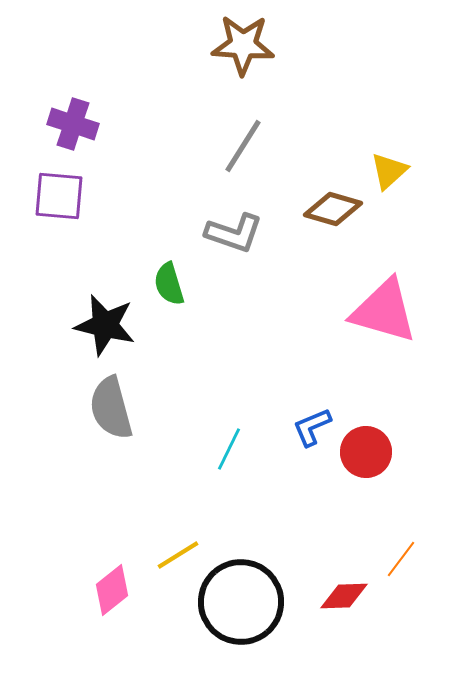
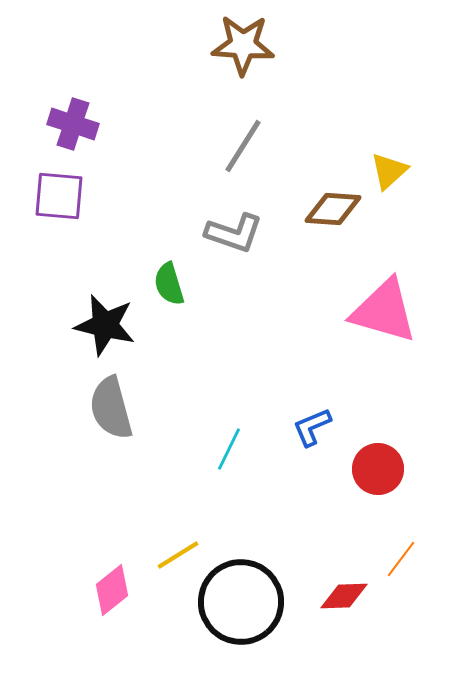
brown diamond: rotated 12 degrees counterclockwise
red circle: moved 12 px right, 17 px down
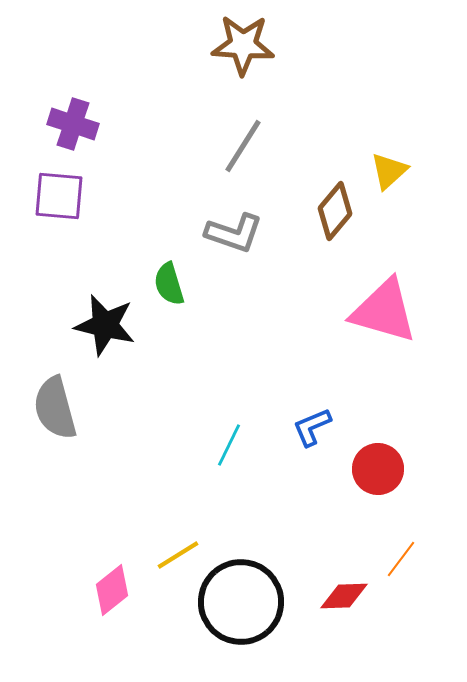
brown diamond: moved 2 px right, 2 px down; rotated 54 degrees counterclockwise
gray semicircle: moved 56 px left
cyan line: moved 4 px up
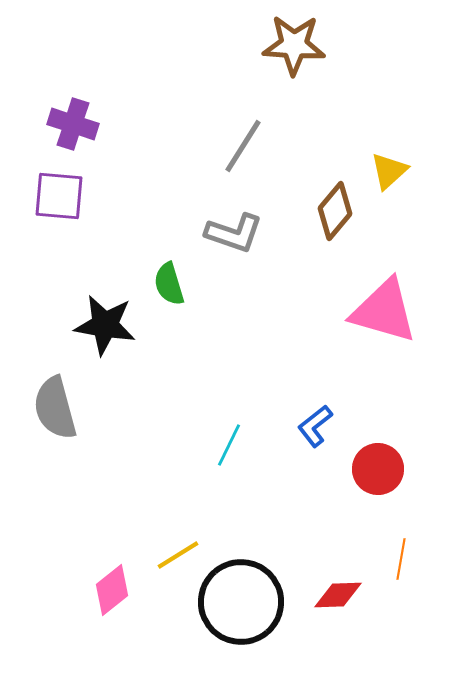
brown star: moved 51 px right
black star: rotated 4 degrees counterclockwise
blue L-shape: moved 3 px right, 1 px up; rotated 15 degrees counterclockwise
orange line: rotated 27 degrees counterclockwise
red diamond: moved 6 px left, 1 px up
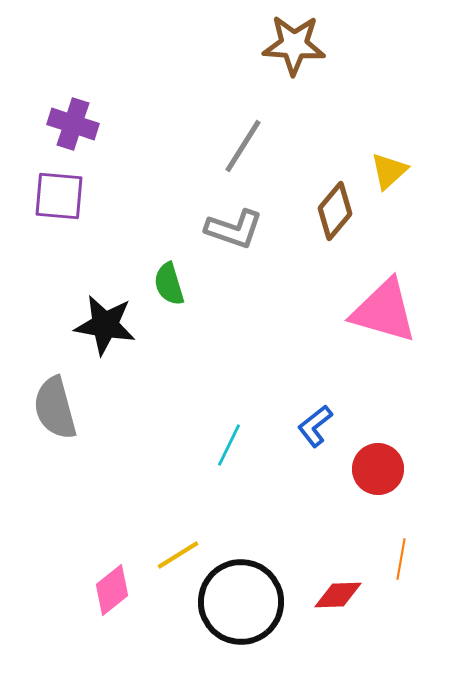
gray L-shape: moved 4 px up
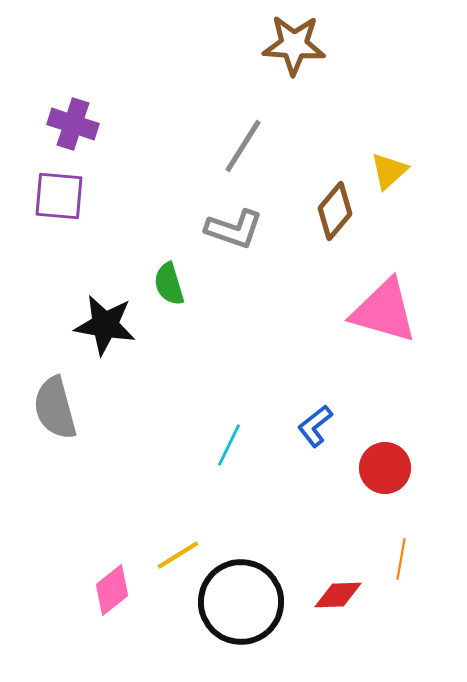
red circle: moved 7 px right, 1 px up
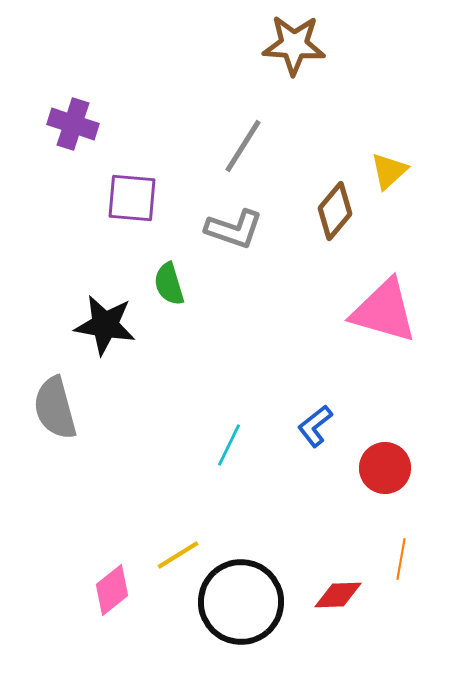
purple square: moved 73 px right, 2 px down
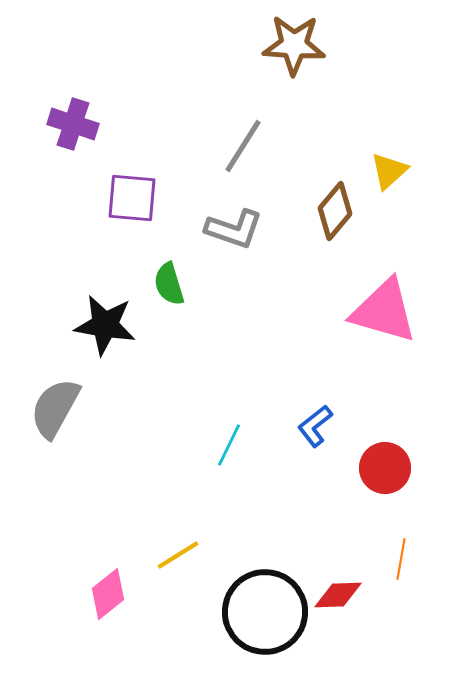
gray semicircle: rotated 44 degrees clockwise
pink diamond: moved 4 px left, 4 px down
black circle: moved 24 px right, 10 px down
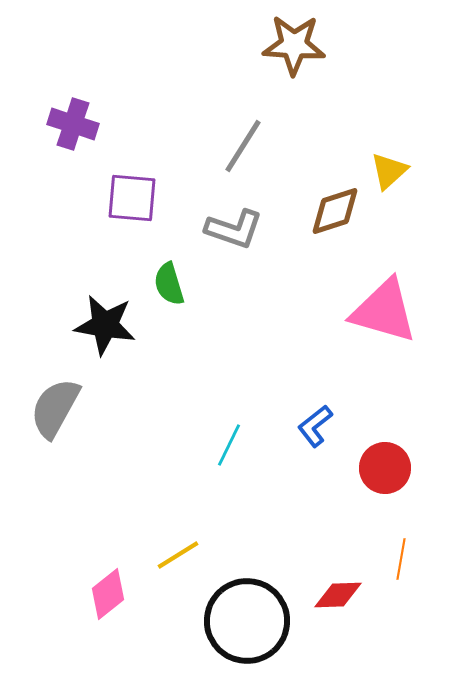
brown diamond: rotated 32 degrees clockwise
black circle: moved 18 px left, 9 px down
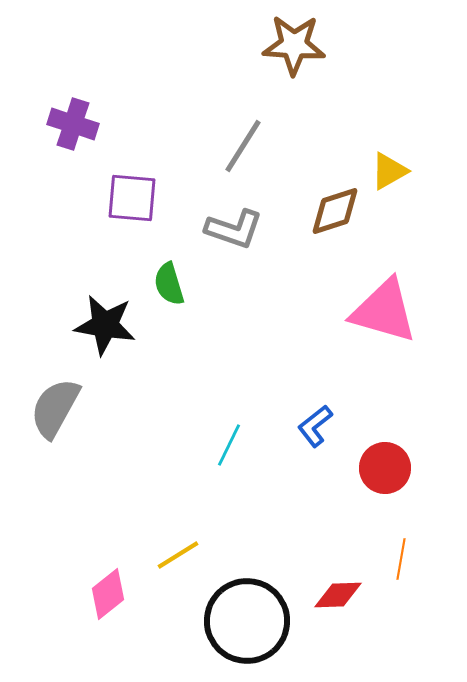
yellow triangle: rotated 12 degrees clockwise
